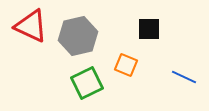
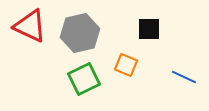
red triangle: moved 1 px left
gray hexagon: moved 2 px right, 3 px up
green square: moved 3 px left, 4 px up
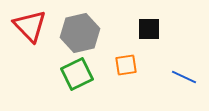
red triangle: rotated 21 degrees clockwise
orange square: rotated 30 degrees counterclockwise
green square: moved 7 px left, 5 px up
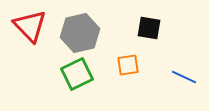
black square: moved 1 px up; rotated 10 degrees clockwise
orange square: moved 2 px right
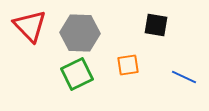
black square: moved 7 px right, 3 px up
gray hexagon: rotated 15 degrees clockwise
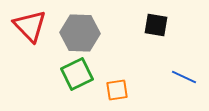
orange square: moved 11 px left, 25 px down
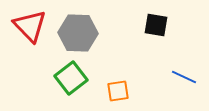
gray hexagon: moved 2 px left
green square: moved 6 px left, 4 px down; rotated 12 degrees counterclockwise
orange square: moved 1 px right, 1 px down
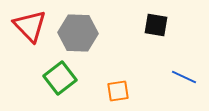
green square: moved 11 px left
